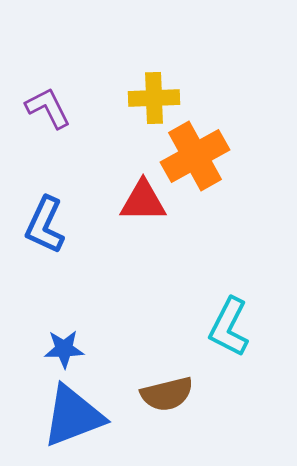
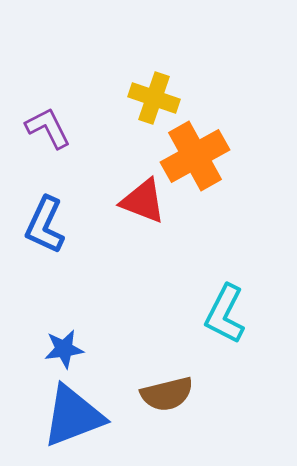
yellow cross: rotated 21 degrees clockwise
purple L-shape: moved 20 px down
red triangle: rotated 21 degrees clockwise
cyan L-shape: moved 4 px left, 13 px up
blue star: rotated 6 degrees counterclockwise
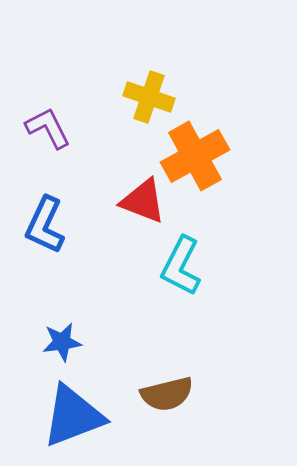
yellow cross: moved 5 px left, 1 px up
cyan L-shape: moved 44 px left, 48 px up
blue star: moved 2 px left, 7 px up
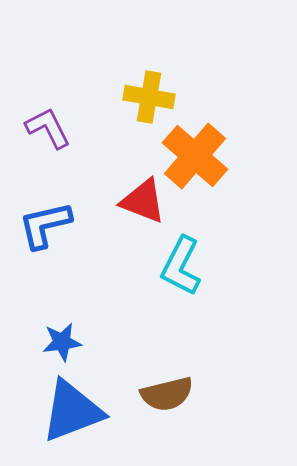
yellow cross: rotated 9 degrees counterclockwise
orange cross: rotated 20 degrees counterclockwise
blue L-shape: rotated 52 degrees clockwise
blue triangle: moved 1 px left, 5 px up
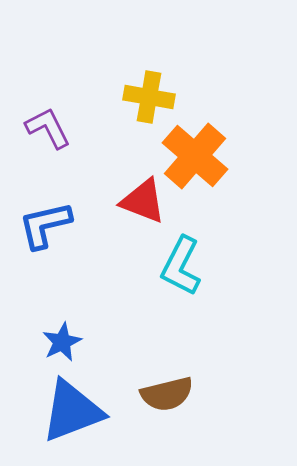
blue star: rotated 18 degrees counterclockwise
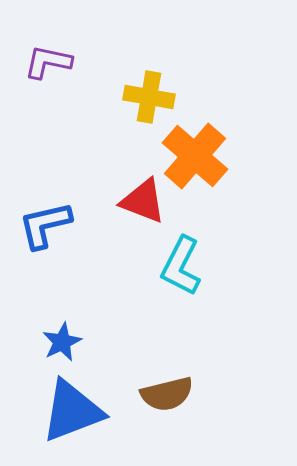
purple L-shape: moved 66 px up; rotated 51 degrees counterclockwise
